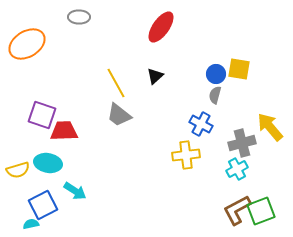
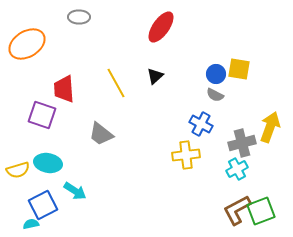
gray semicircle: rotated 78 degrees counterclockwise
gray trapezoid: moved 18 px left, 19 px down
yellow arrow: rotated 60 degrees clockwise
red trapezoid: moved 42 px up; rotated 92 degrees counterclockwise
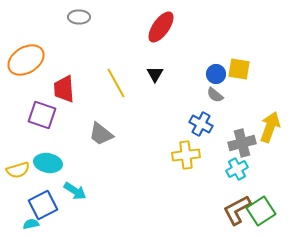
orange ellipse: moved 1 px left, 16 px down
black triangle: moved 2 px up; rotated 18 degrees counterclockwise
gray semicircle: rotated 12 degrees clockwise
green square: rotated 12 degrees counterclockwise
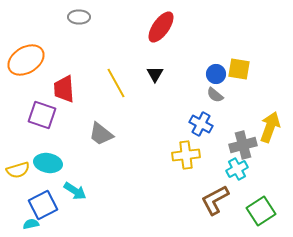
gray cross: moved 1 px right, 2 px down
brown L-shape: moved 22 px left, 10 px up
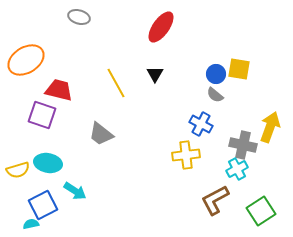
gray ellipse: rotated 15 degrees clockwise
red trapezoid: moved 5 px left, 1 px down; rotated 108 degrees clockwise
gray cross: rotated 28 degrees clockwise
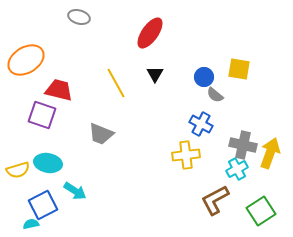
red ellipse: moved 11 px left, 6 px down
blue circle: moved 12 px left, 3 px down
yellow arrow: moved 26 px down
gray trapezoid: rotated 16 degrees counterclockwise
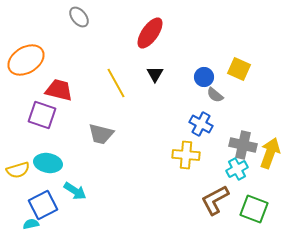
gray ellipse: rotated 35 degrees clockwise
yellow square: rotated 15 degrees clockwise
gray trapezoid: rotated 8 degrees counterclockwise
yellow cross: rotated 12 degrees clockwise
green square: moved 7 px left, 2 px up; rotated 36 degrees counterclockwise
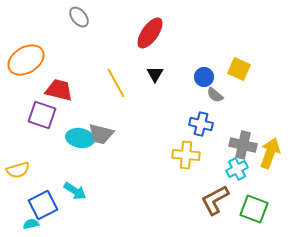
blue cross: rotated 15 degrees counterclockwise
cyan ellipse: moved 32 px right, 25 px up
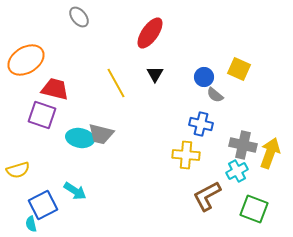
red trapezoid: moved 4 px left, 1 px up
cyan cross: moved 2 px down
brown L-shape: moved 8 px left, 4 px up
cyan semicircle: rotated 91 degrees counterclockwise
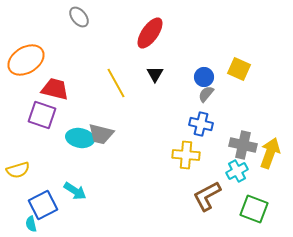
gray semicircle: moved 9 px left, 1 px up; rotated 90 degrees clockwise
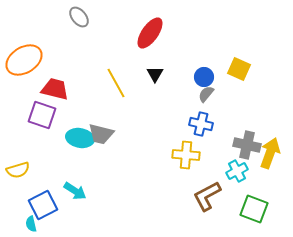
orange ellipse: moved 2 px left
gray cross: moved 4 px right
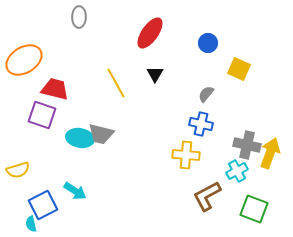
gray ellipse: rotated 40 degrees clockwise
blue circle: moved 4 px right, 34 px up
